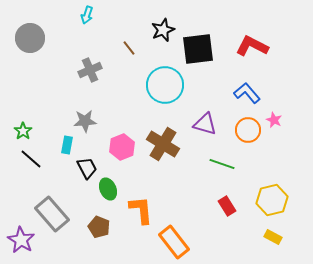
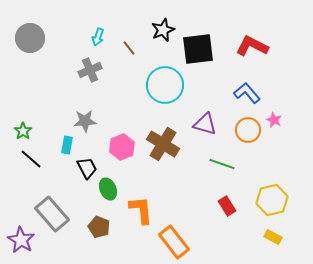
cyan arrow: moved 11 px right, 22 px down
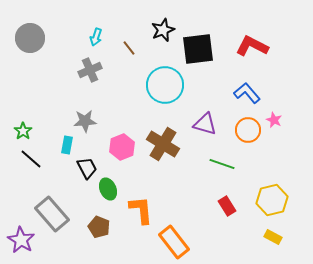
cyan arrow: moved 2 px left
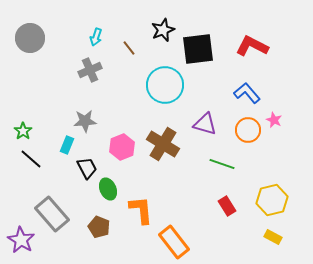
cyan rectangle: rotated 12 degrees clockwise
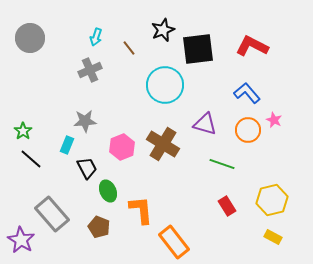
green ellipse: moved 2 px down
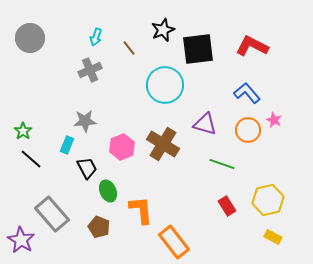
yellow hexagon: moved 4 px left
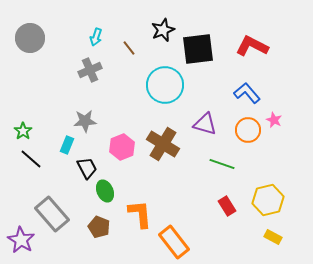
green ellipse: moved 3 px left
orange L-shape: moved 1 px left, 4 px down
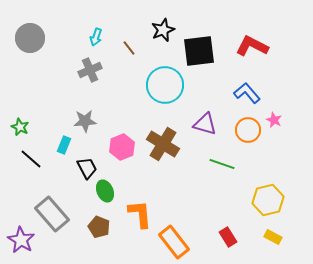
black square: moved 1 px right, 2 px down
green star: moved 3 px left, 4 px up; rotated 12 degrees counterclockwise
cyan rectangle: moved 3 px left
red rectangle: moved 1 px right, 31 px down
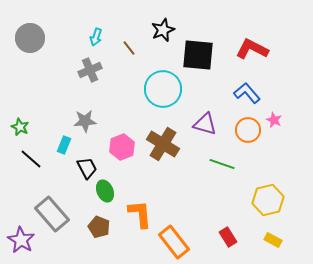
red L-shape: moved 3 px down
black square: moved 1 px left, 4 px down; rotated 12 degrees clockwise
cyan circle: moved 2 px left, 4 px down
yellow rectangle: moved 3 px down
